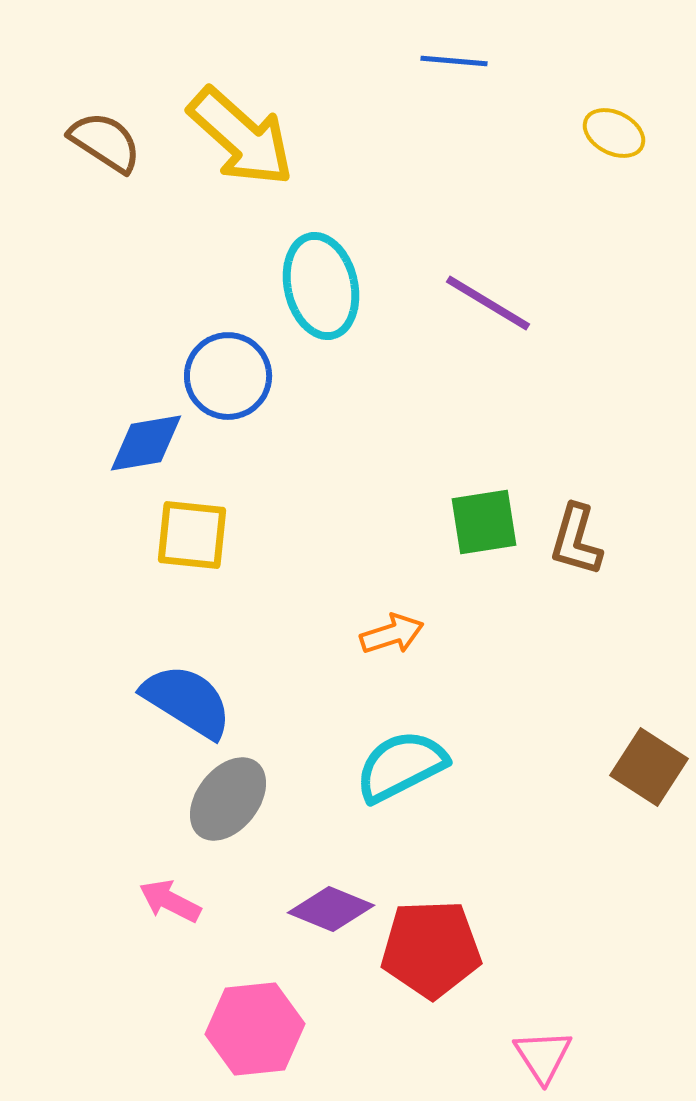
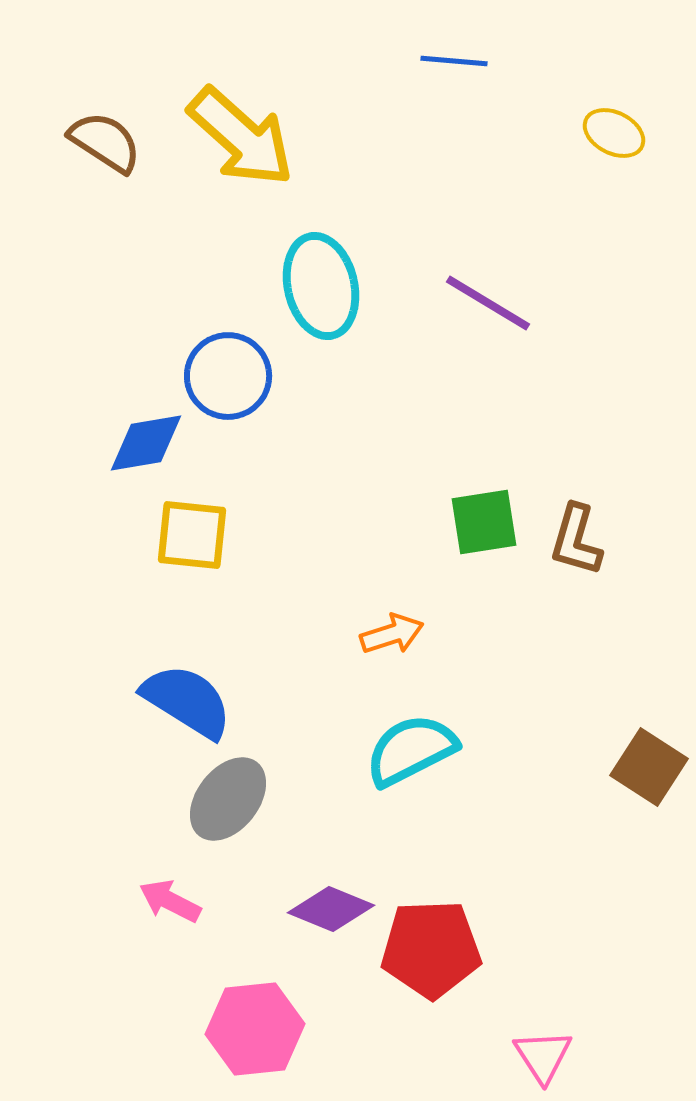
cyan semicircle: moved 10 px right, 16 px up
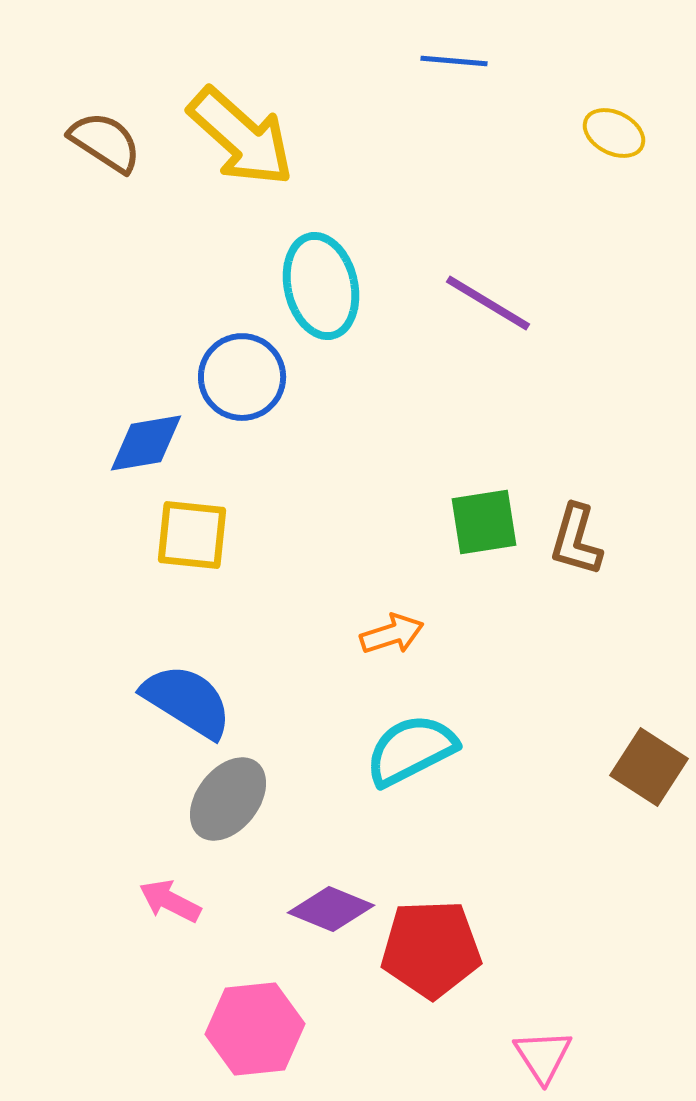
blue circle: moved 14 px right, 1 px down
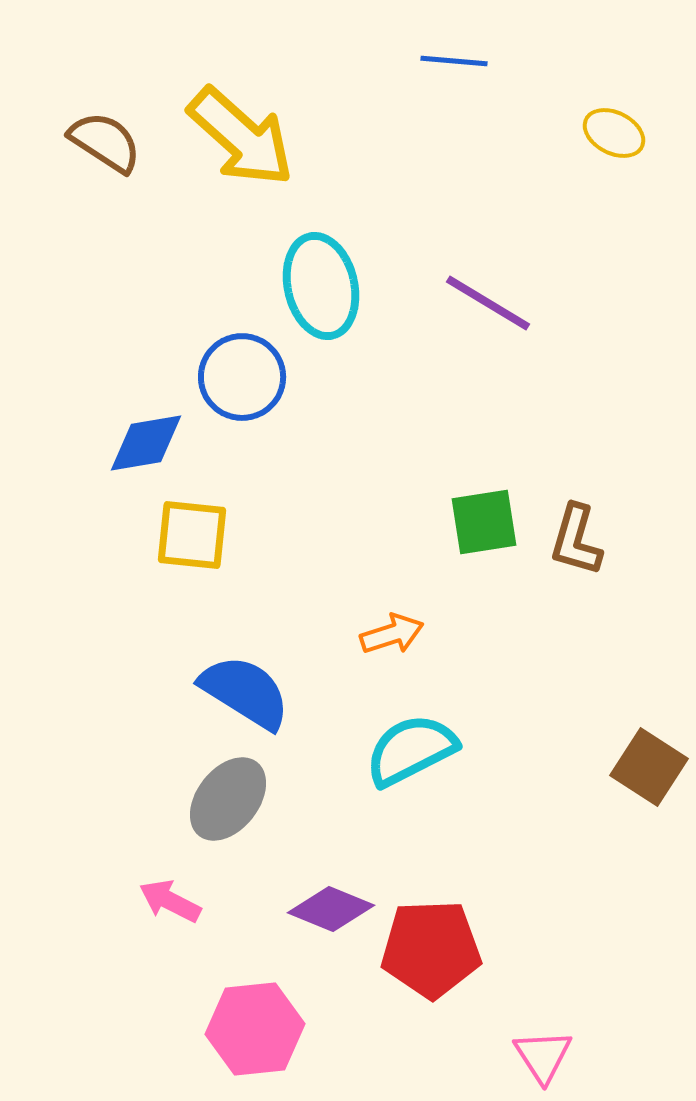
blue semicircle: moved 58 px right, 9 px up
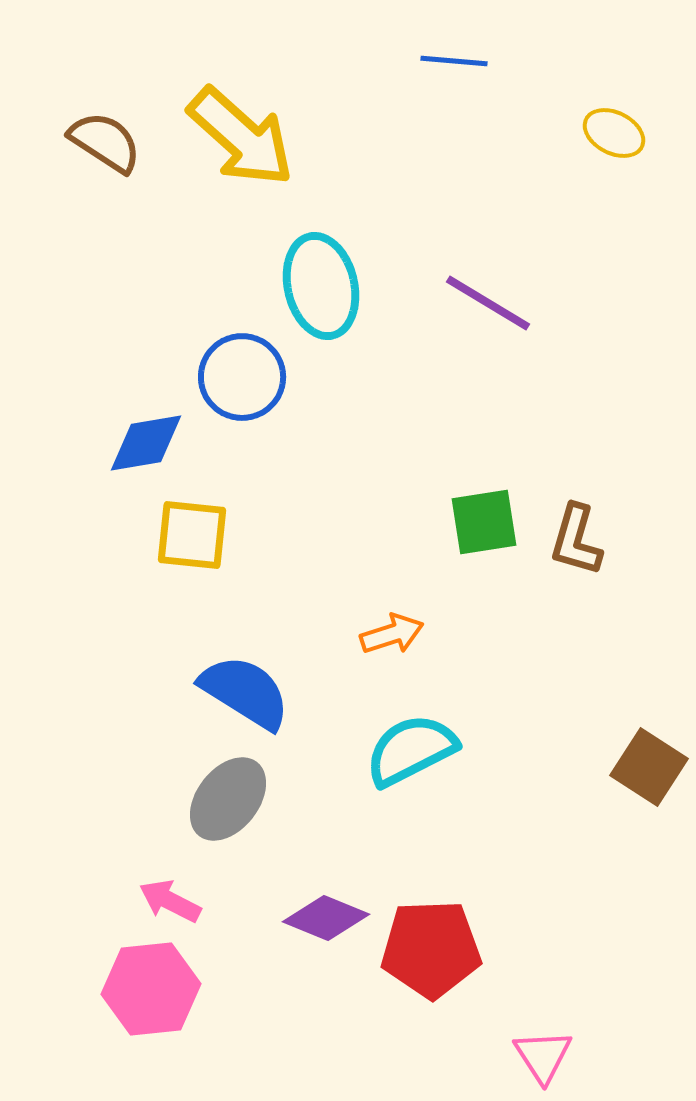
purple diamond: moved 5 px left, 9 px down
pink hexagon: moved 104 px left, 40 px up
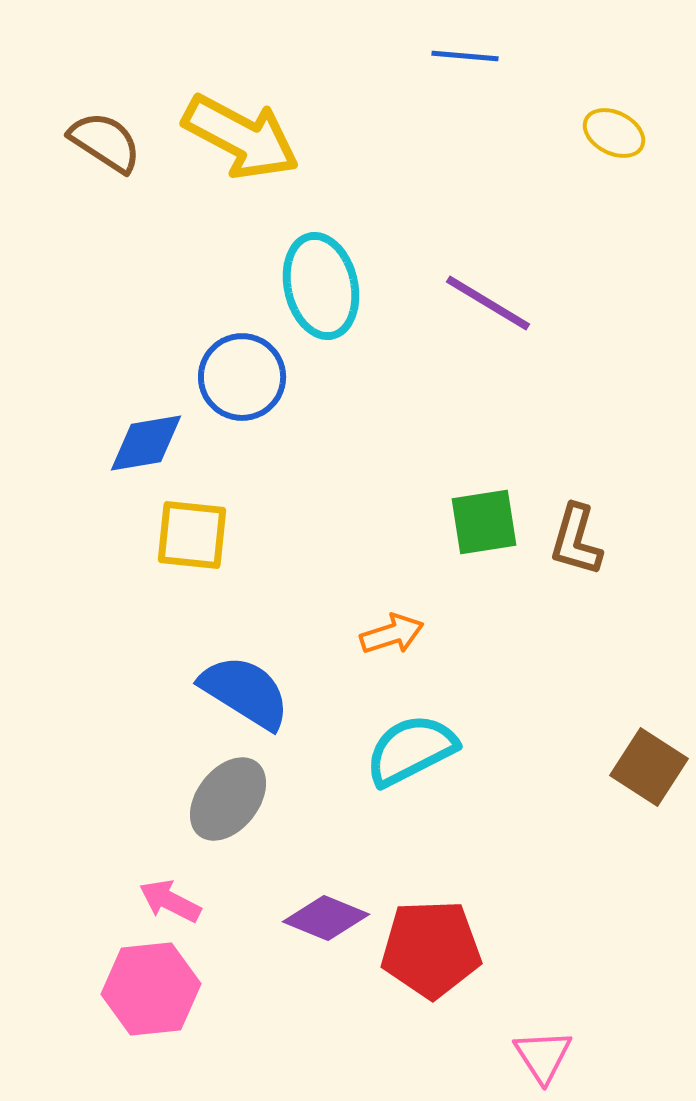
blue line: moved 11 px right, 5 px up
yellow arrow: rotated 14 degrees counterclockwise
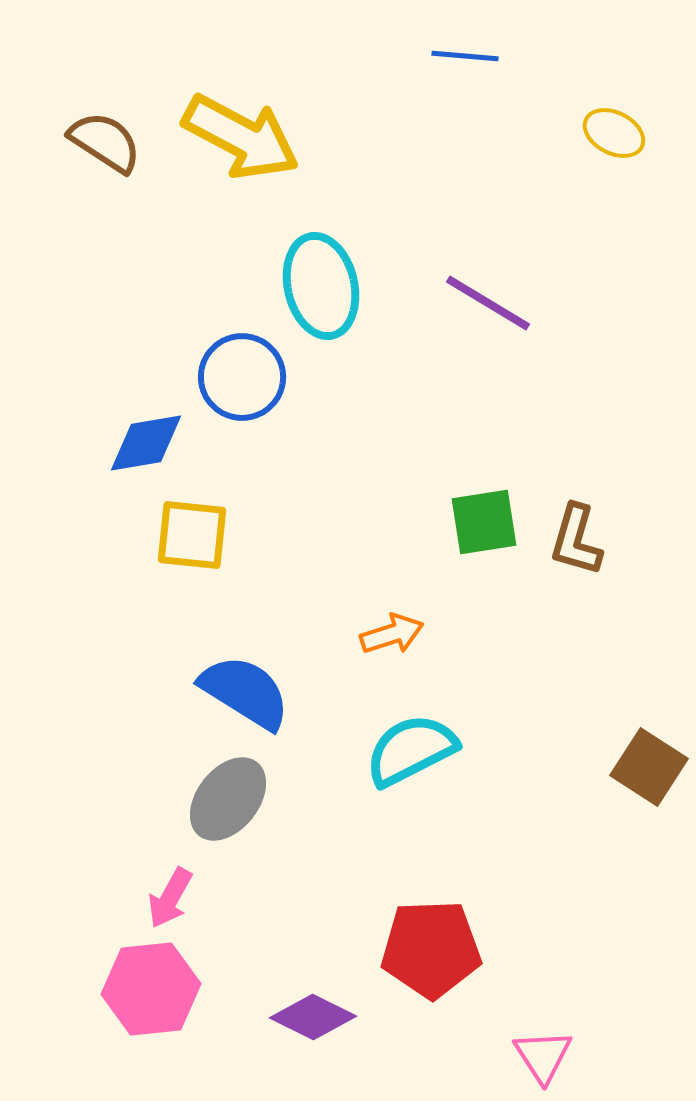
pink arrow: moved 3 px up; rotated 88 degrees counterclockwise
purple diamond: moved 13 px left, 99 px down; rotated 4 degrees clockwise
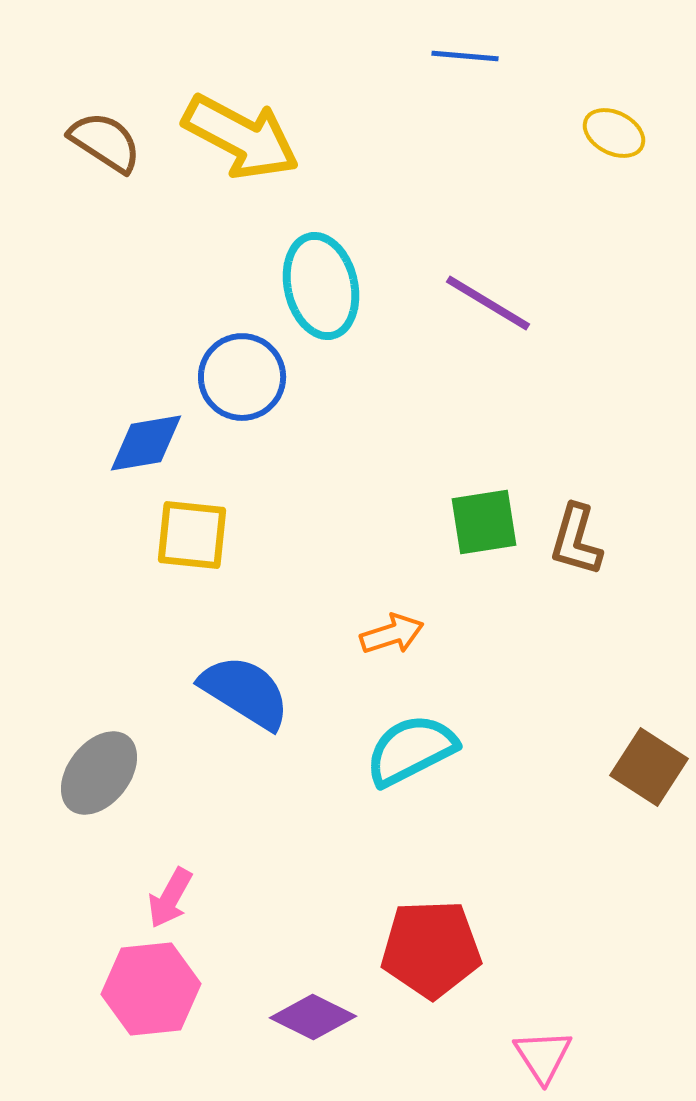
gray ellipse: moved 129 px left, 26 px up
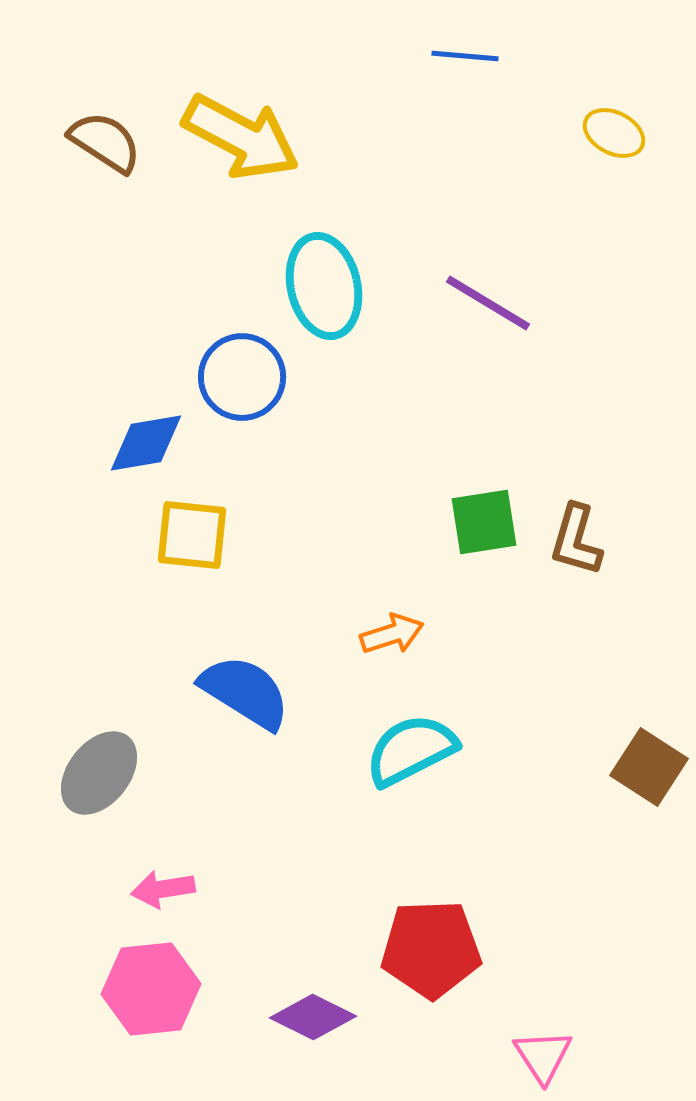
cyan ellipse: moved 3 px right
pink arrow: moved 7 px left, 9 px up; rotated 52 degrees clockwise
